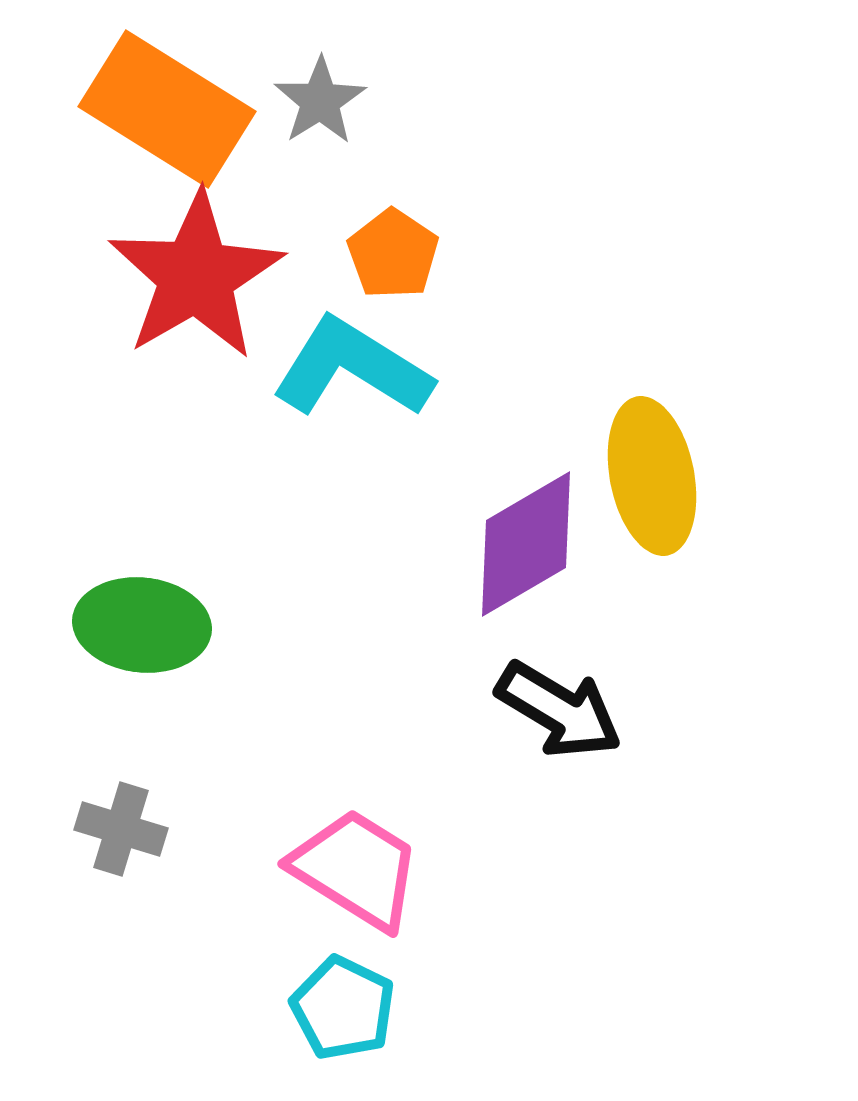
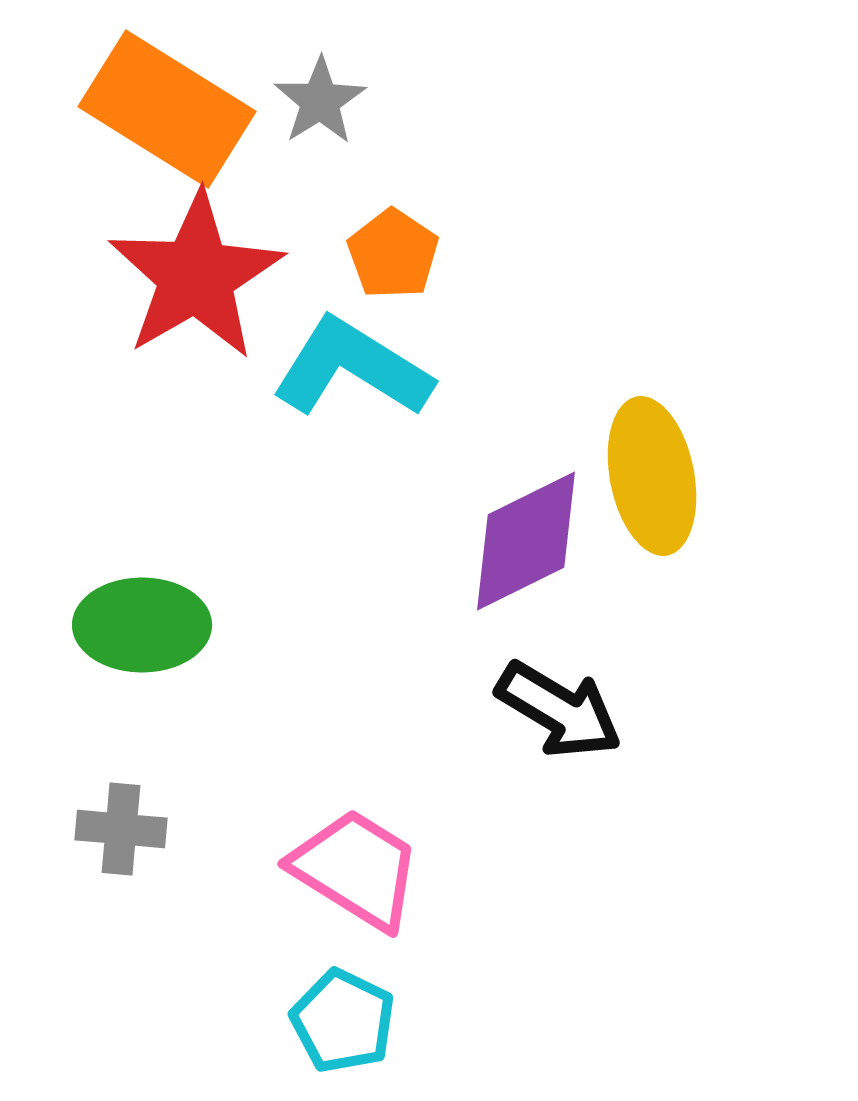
purple diamond: moved 3 px up; rotated 4 degrees clockwise
green ellipse: rotated 6 degrees counterclockwise
gray cross: rotated 12 degrees counterclockwise
cyan pentagon: moved 13 px down
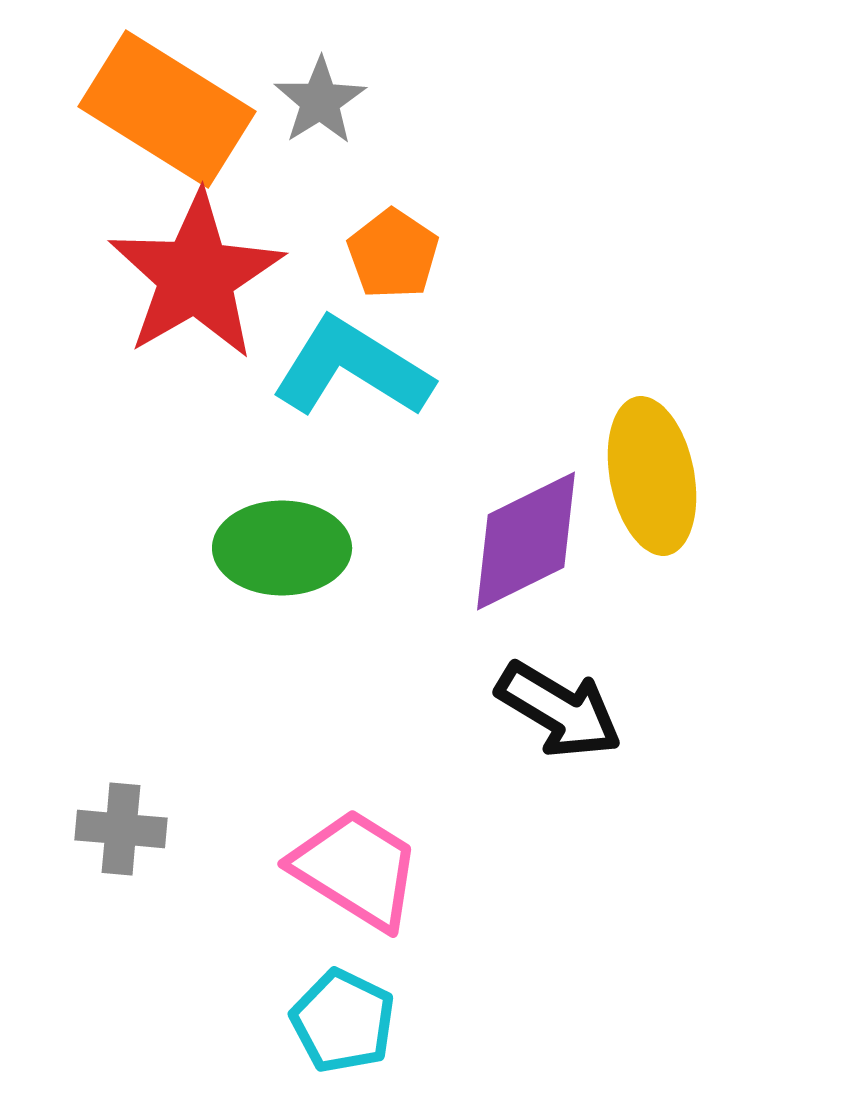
green ellipse: moved 140 px right, 77 px up
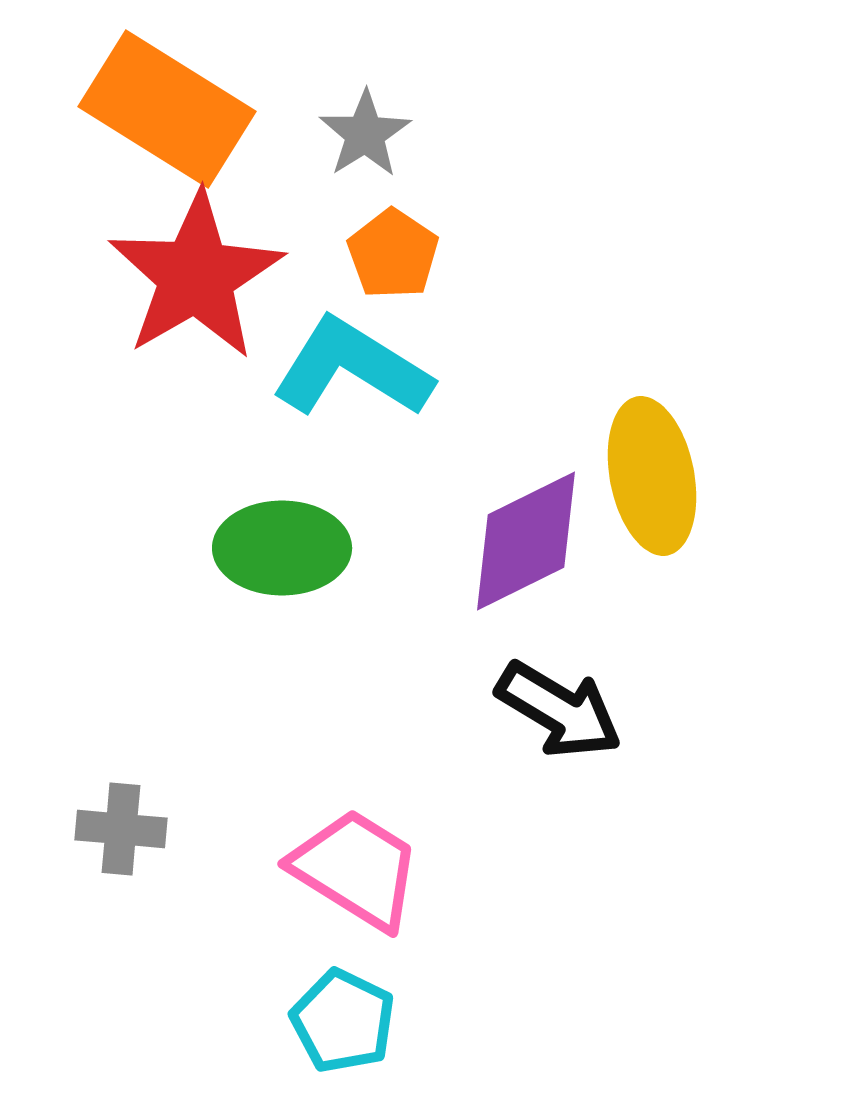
gray star: moved 45 px right, 33 px down
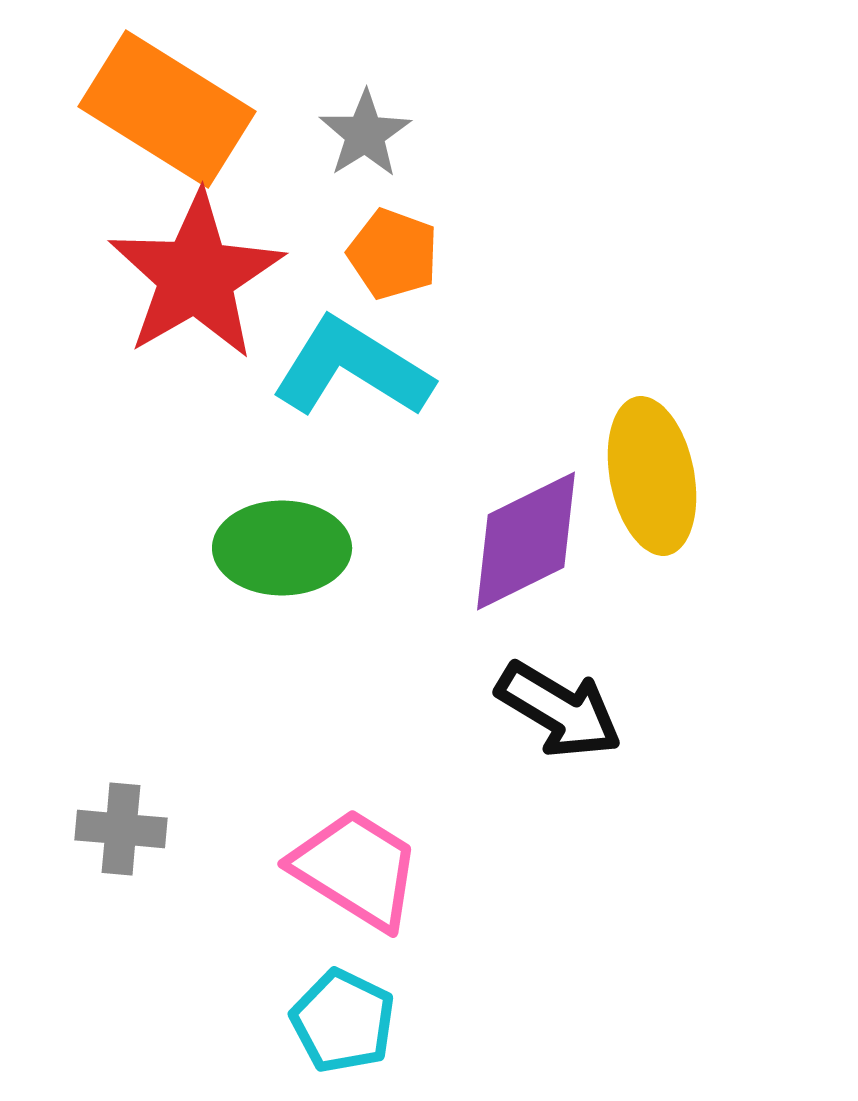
orange pentagon: rotated 14 degrees counterclockwise
